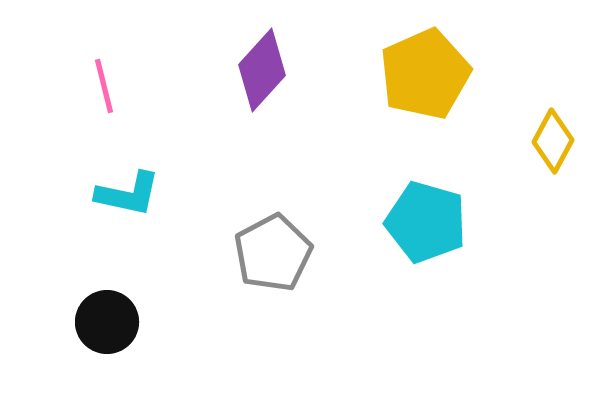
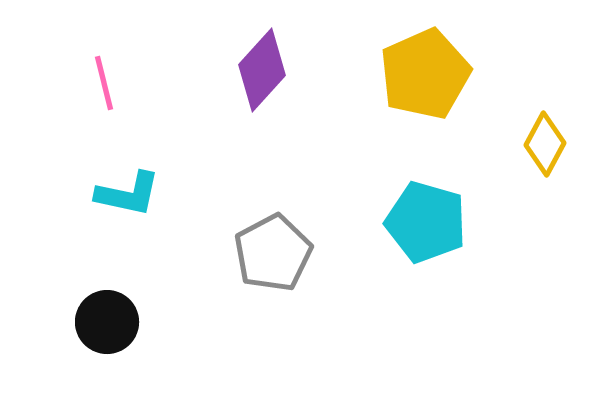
pink line: moved 3 px up
yellow diamond: moved 8 px left, 3 px down
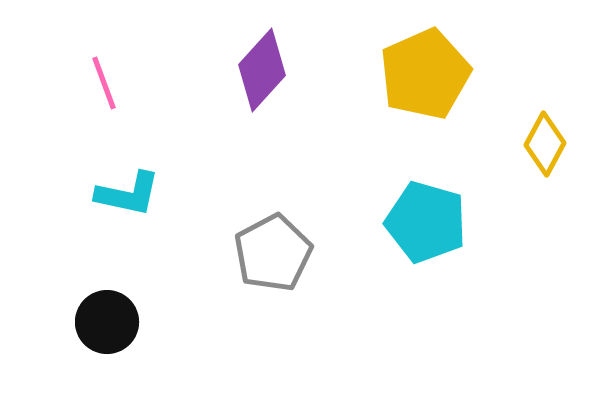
pink line: rotated 6 degrees counterclockwise
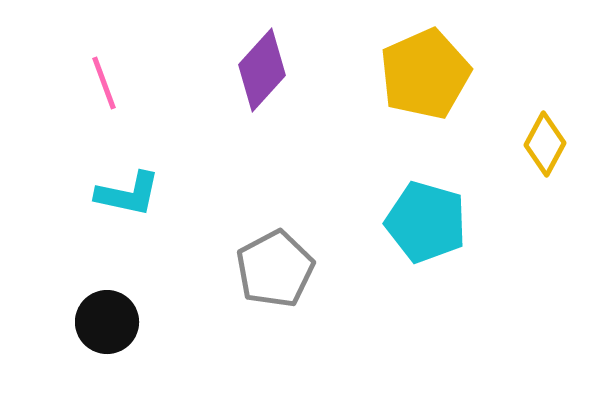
gray pentagon: moved 2 px right, 16 px down
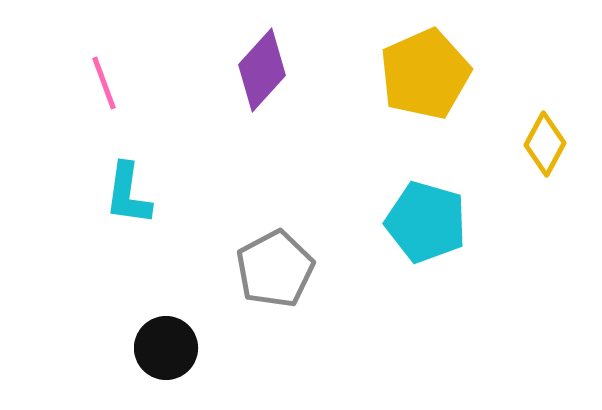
cyan L-shape: rotated 86 degrees clockwise
black circle: moved 59 px right, 26 px down
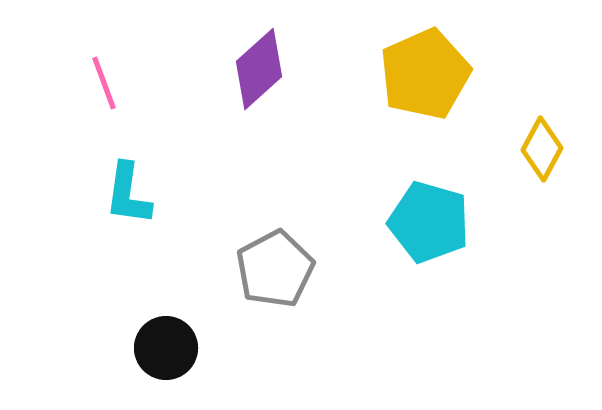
purple diamond: moved 3 px left, 1 px up; rotated 6 degrees clockwise
yellow diamond: moved 3 px left, 5 px down
cyan pentagon: moved 3 px right
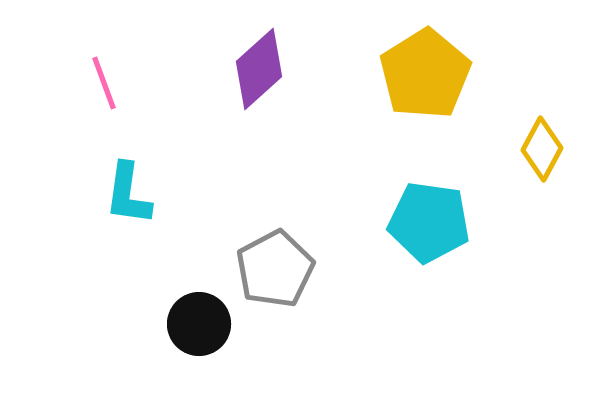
yellow pentagon: rotated 8 degrees counterclockwise
cyan pentagon: rotated 8 degrees counterclockwise
black circle: moved 33 px right, 24 px up
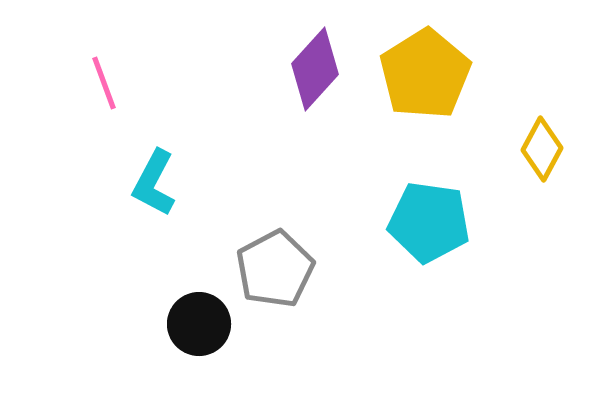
purple diamond: moved 56 px right; rotated 6 degrees counterclockwise
cyan L-shape: moved 26 px right, 11 px up; rotated 20 degrees clockwise
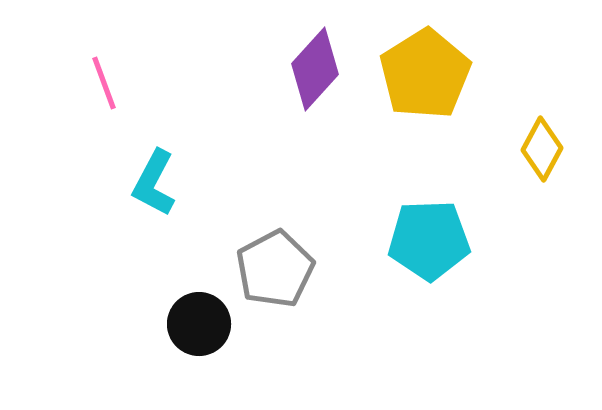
cyan pentagon: moved 18 px down; rotated 10 degrees counterclockwise
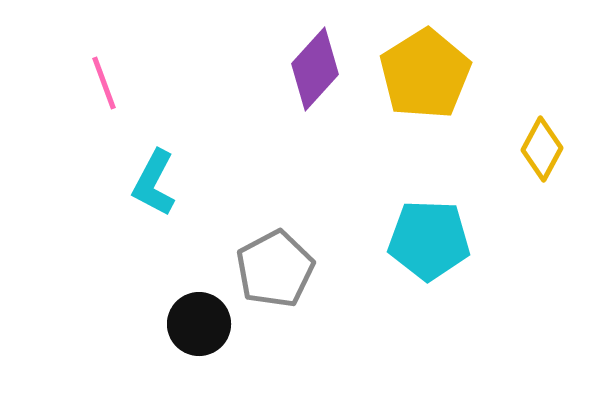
cyan pentagon: rotated 4 degrees clockwise
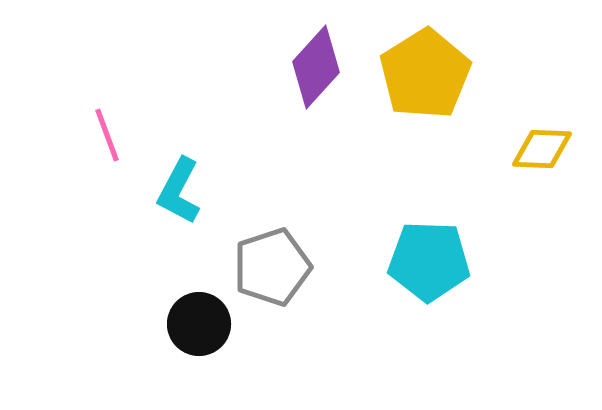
purple diamond: moved 1 px right, 2 px up
pink line: moved 3 px right, 52 px down
yellow diamond: rotated 64 degrees clockwise
cyan L-shape: moved 25 px right, 8 px down
cyan pentagon: moved 21 px down
gray pentagon: moved 3 px left, 2 px up; rotated 10 degrees clockwise
